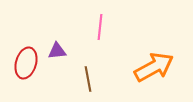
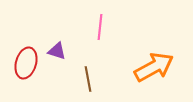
purple triangle: rotated 24 degrees clockwise
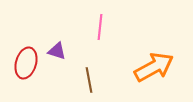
brown line: moved 1 px right, 1 px down
